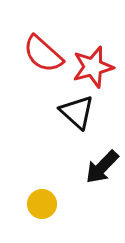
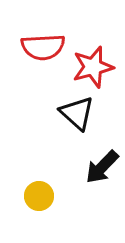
red semicircle: moved 7 px up; rotated 45 degrees counterclockwise
black triangle: moved 1 px down
yellow circle: moved 3 px left, 8 px up
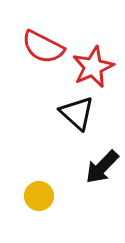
red semicircle: rotated 30 degrees clockwise
red star: rotated 9 degrees counterclockwise
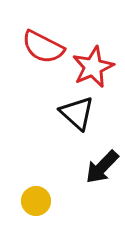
yellow circle: moved 3 px left, 5 px down
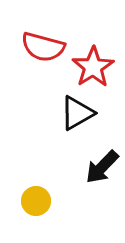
red semicircle: rotated 12 degrees counterclockwise
red star: rotated 9 degrees counterclockwise
black triangle: rotated 48 degrees clockwise
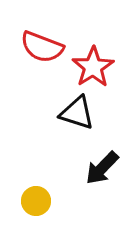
red semicircle: moved 1 px left; rotated 6 degrees clockwise
black triangle: rotated 48 degrees clockwise
black arrow: moved 1 px down
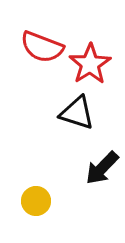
red star: moved 3 px left, 3 px up
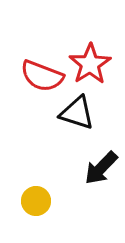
red semicircle: moved 29 px down
black arrow: moved 1 px left
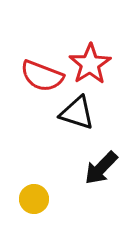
yellow circle: moved 2 px left, 2 px up
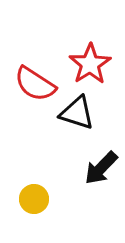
red semicircle: moved 7 px left, 8 px down; rotated 12 degrees clockwise
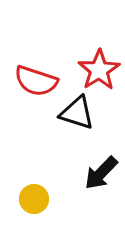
red star: moved 9 px right, 6 px down
red semicircle: moved 1 px right, 3 px up; rotated 15 degrees counterclockwise
black arrow: moved 5 px down
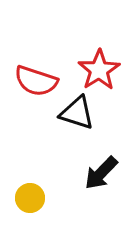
yellow circle: moved 4 px left, 1 px up
